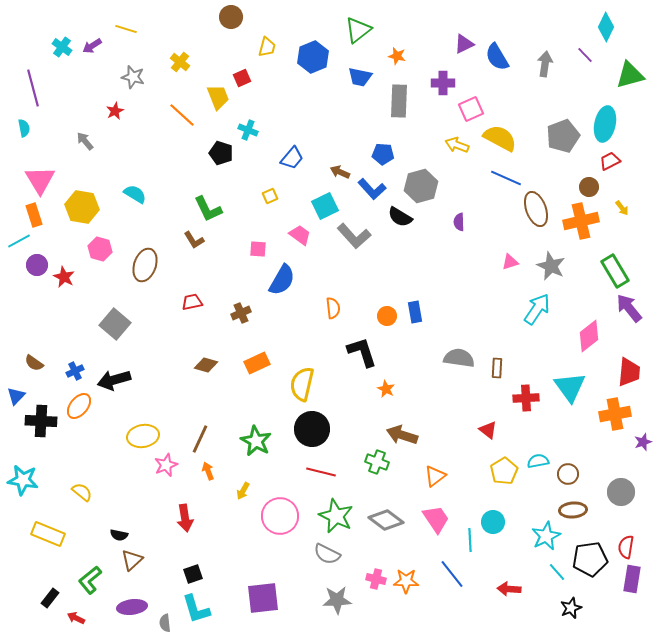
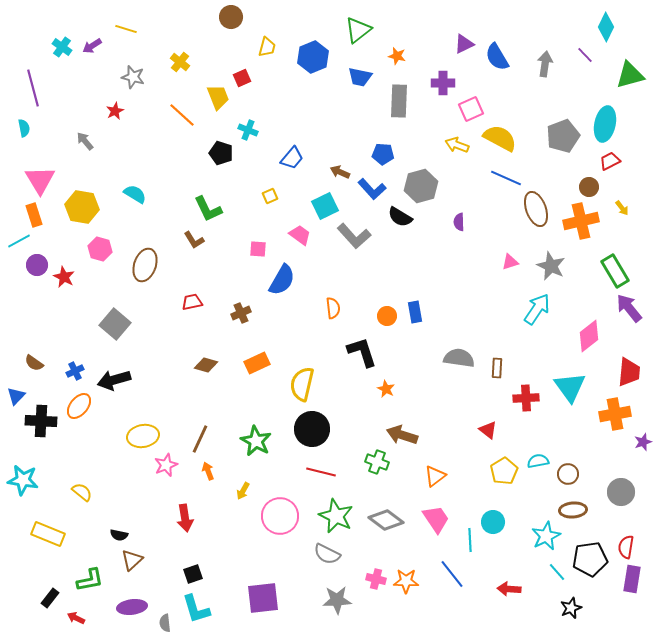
green L-shape at (90, 580): rotated 152 degrees counterclockwise
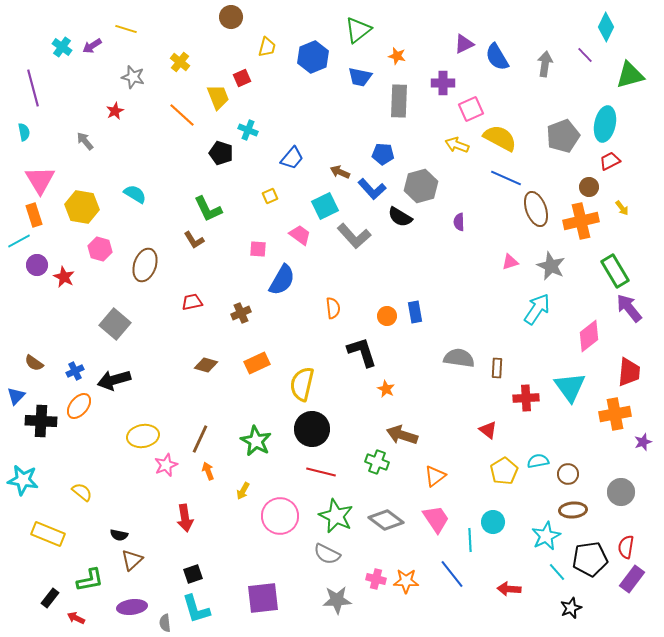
cyan semicircle at (24, 128): moved 4 px down
purple rectangle at (632, 579): rotated 28 degrees clockwise
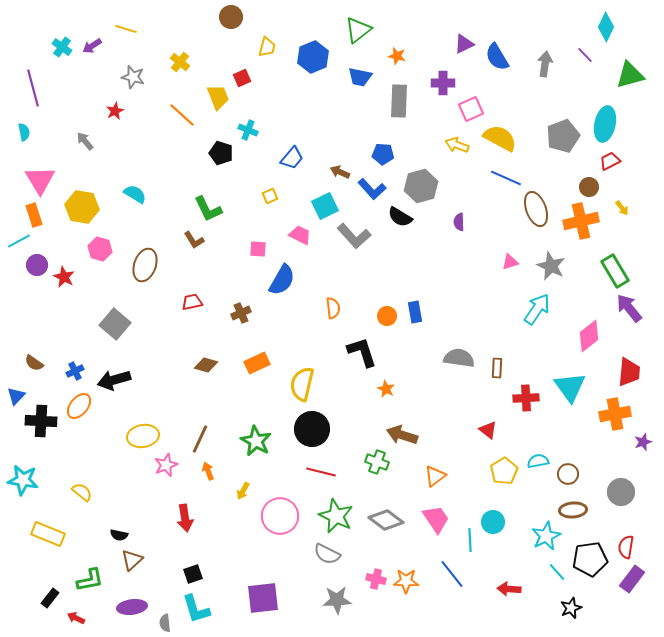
pink trapezoid at (300, 235): rotated 10 degrees counterclockwise
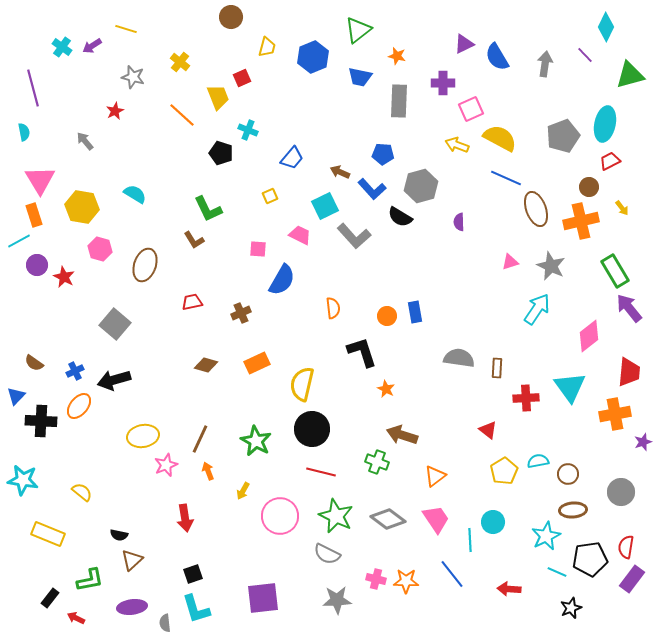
gray diamond at (386, 520): moved 2 px right, 1 px up
cyan line at (557, 572): rotated 24 degrees counterclockwise
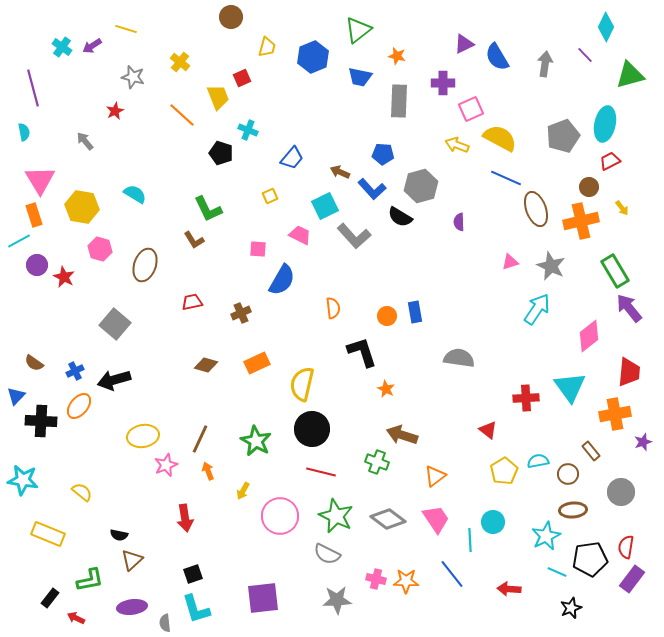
brown rectangle at (497, 368): moved 94 px right, 83 px down; rotated 42 degrees counterclockwise
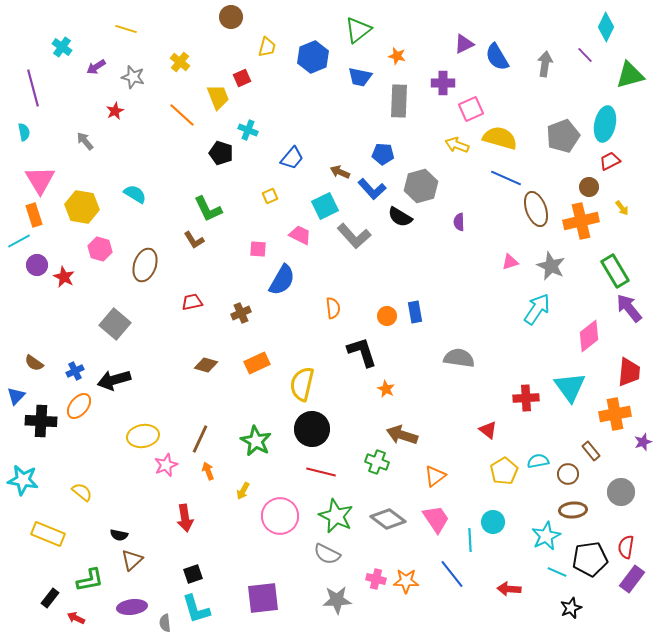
purple arrow at (92, 46): moved 4 px right, 21 px down
yellow semicircle at (500, 138): rotated 12 degrees counterclockwise
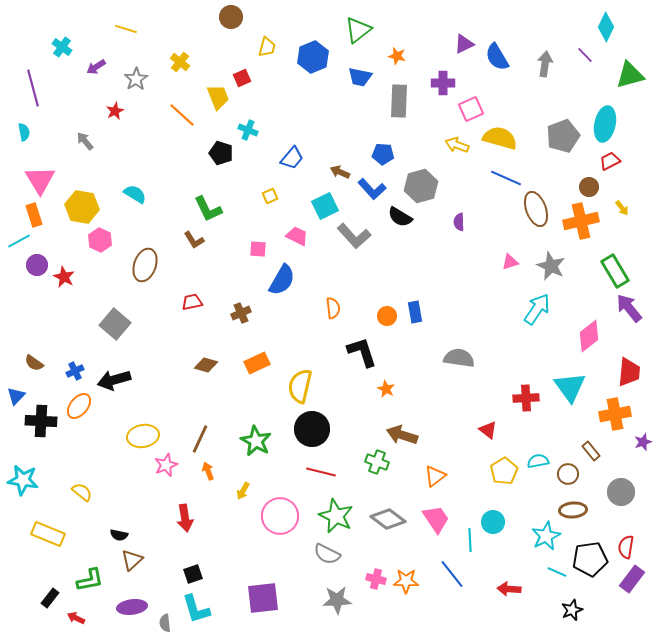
gray star at (133, 77): moved 3 px right, 2 px down; rotated 25 degrees clockwise
pink trapezoid at (300, 235): moved 3 px left, 1 px down
pink hexagon at (100, 249): moved 9 px up; rotated 10 degrees clockwise
yellow semicircle at (302, 384): moved 2 px left, 2 px down
black star at (571, 608): moved 1 px right, 2 px down
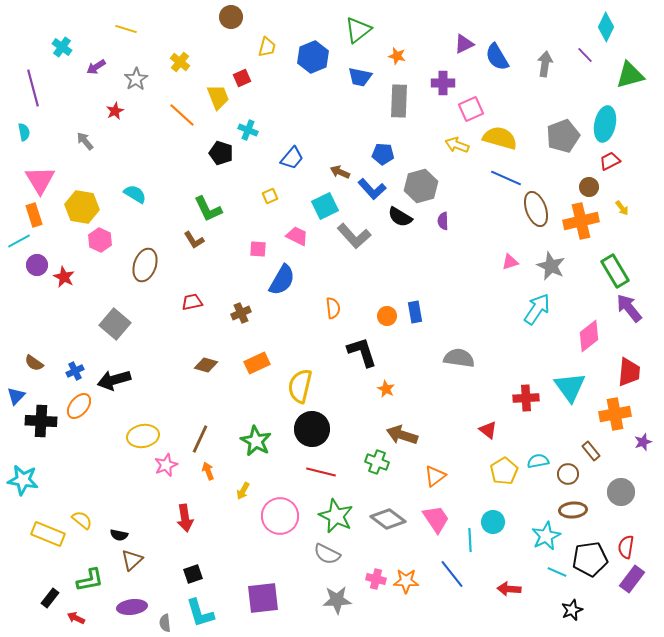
purple semicircle at (459, 222): moved 16 px left, 1 px up
yellow semicircle at (82, 492): moved 28 px down
cyan L-shape at (196, 609): moved 4 px right, 4 px down
